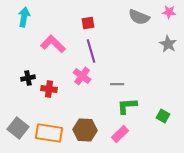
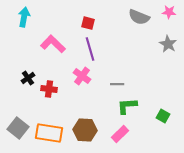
red square: rotated 24 degrees clockwise
purple line: moved 1 px left, 2 px up
black cross: rotated 24 degrees counterclockwise
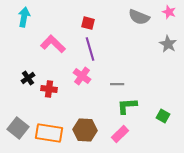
pink star: rotated 16 degrees clockwise
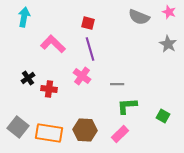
gray square: moved 1 px up
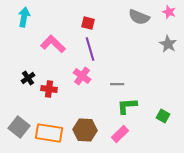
gray square: moved 1 px right
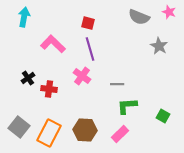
gray star: moved 9 px left, 2 px down
orange rectangle: rotated 72 degrees counterclockwise
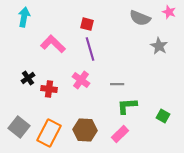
gray semicircle: moved 1 px right, 1 px down
red square: moved 1 px left, 1 px down
pink cross: moved 1 px left, 4 px down
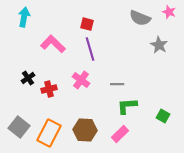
gray star: moved 1 px up
red cross: rotated 21 degrees counterclockwise
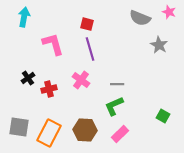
pink L-shape: rotated 30 degrees clockwise
green L-shape: moved 13 px left; rotated 20 degrees counterclockwise
gray square: rotated 30 degrees counterclockwise
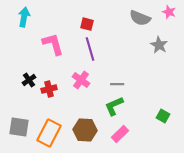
black cross: moved 1 px right, 2 px down
